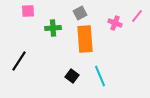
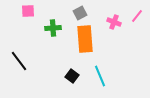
pink cross: moved 1 px left, 1 px up
black line: rotated 70 degrees counterclockwise
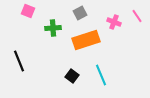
pink square: rotated 24 degrees clockwise
pink line: rotated 72 degrees counterclockwise
orange rectangle: moved 1 px right, 1 px down; rotated 76 degrees clockwise
black line: rotated 15 degrees clockwise
cyan line: moved 1 px right, 1 px up
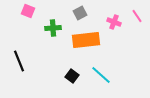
orange rectangle: rotated 12 degrees clockwise
cyan line: rotated 25 degrees counterclockwise
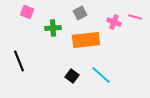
pink square: moved 1 px left, 1 px down
pink line: moved 2 px left, 1 px down; rotated 40 degrees counterclockwise
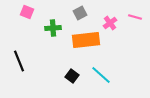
pink cross: moved 4 px left, 1 px down; rotated 32 degrees clockwise
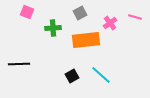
black line: moved 3 px down; rotated 70 degrees counterclockwise
black square: rotated 24 degrees clockwise
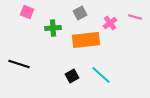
black line: rotated 20 degrees clockwise
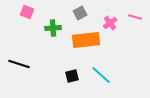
black square: rotated 16 degrees clockwise
